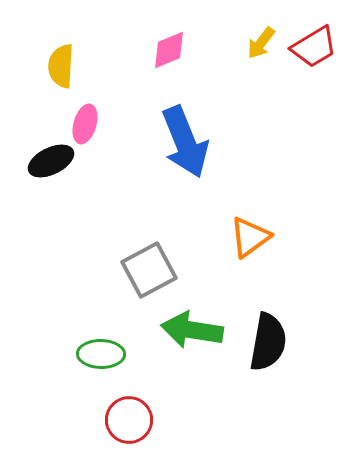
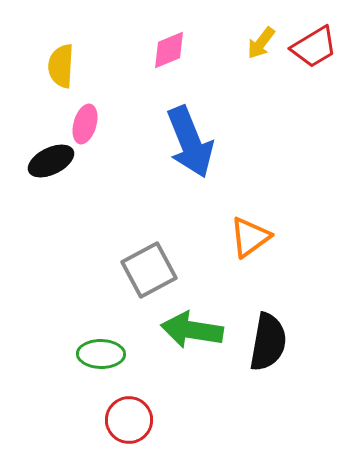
blue arrow: moved 5 px right
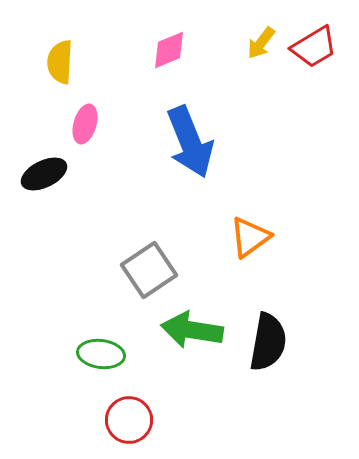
yellow semicircle: moved 1 px left, 4 px up
black ellipse: moved 7 px left, 13 px down
gray square: rotated 6 degrees counterclockwise
green ellipse: rotated 6 degrees clockwise
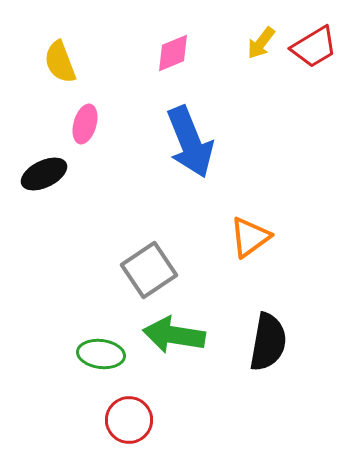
pink diamond: moved 4 px right, 3 px down
yellow semicircle: rotated 24 degrees counterclockwise
green arrow: moved 18 px left, 5 px down
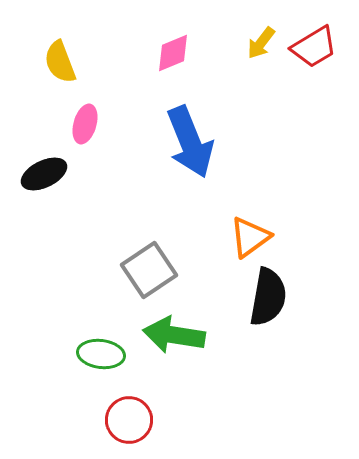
black semicircle: moved 45 px up
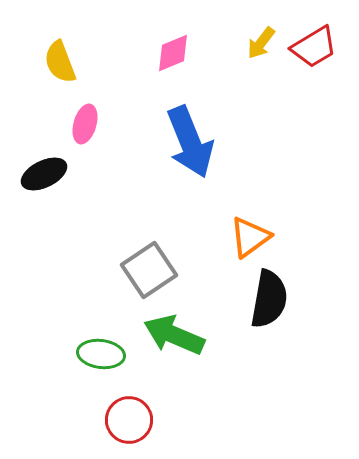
black semicircle: moved 1 px right, 2 px down
green arrow: rotated 14 degrees clockwise
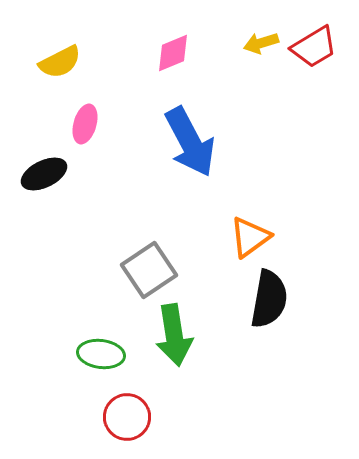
yellow arrow: rotated 36 degrees clockwise
yellow semicircle: rotated 96 degrees counterclockwise
blue arrow: rotated 6 degrees counterclockwise
green arrow: rotated 122 degrees counterclockwise
red circle: moved 2 px left, 3 px up
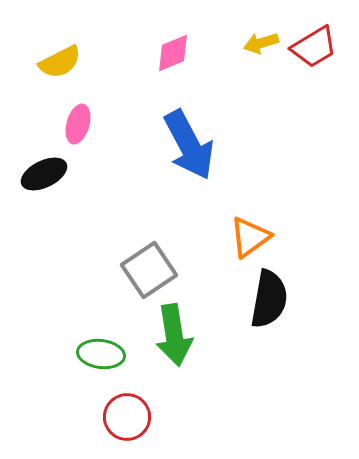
pink ellipse: moved 7 px left
blue arrow: moved 1 px left, 3 px down
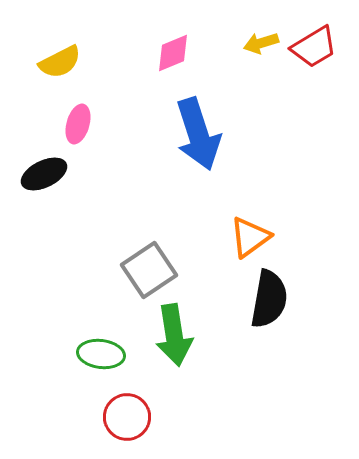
blue arrow: moved 9 px right, 11 px up; rotated 10 degrees clockwise
